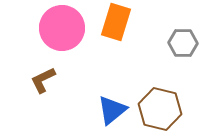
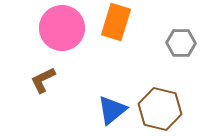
gray hexagon: moved 2 px left
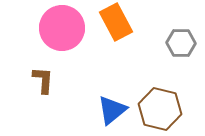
orange rectangle: rotated 45 degrees counterclockwise
brown L-shape: rotated 120 degrees clockwise
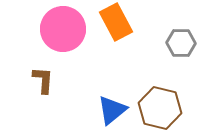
pink circle: moved 1 px right, 1 px down
brown hexagon: moved 1 px up
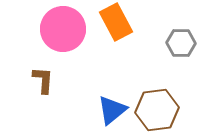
brown hexagon: moved 3 px left, 2 px down; rotated 21 degrees counterclockwise
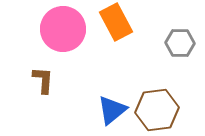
gray hexagon: moved 1 px left
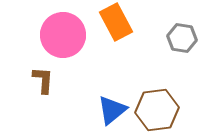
pink circle: moved 6 px down
gray hexagon: moved 2 px right, 5 px up; rotated 8 degrees clockwise
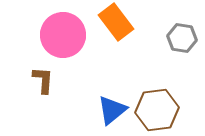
orange rectangle: rotated 9 degrees counterclockwise
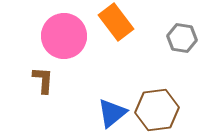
pink circle: moved 1 px right, 1 px down
blue triangle: moved 3 px down
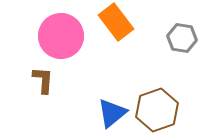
pink circle: moved 3 px left
brown hexagon: rotated 12 degrees counterclockwise
